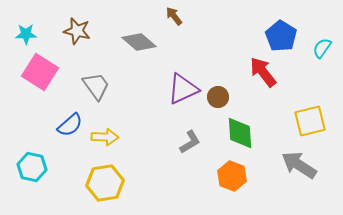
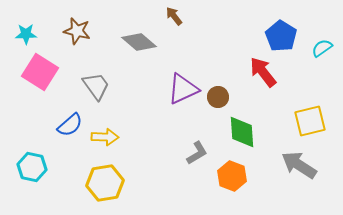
cyan semicircle: rotated 20 degrees clockwise
green diamond: moved 2 px right, 1 px up
gray L-shape: moved 7 px right, 11 px down
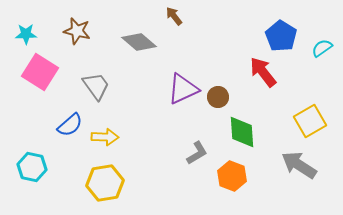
yellow square: rotated 16 degrees counterclockwise
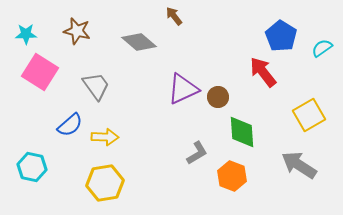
yellow square: moved 1 px left, 6 px up
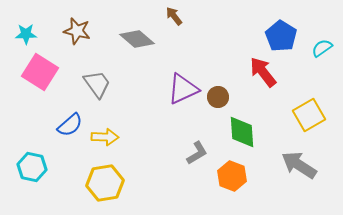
gray diamond: moved 2 px left, 3 px up
gray trapezoid: moved 1 px right, 2 px up
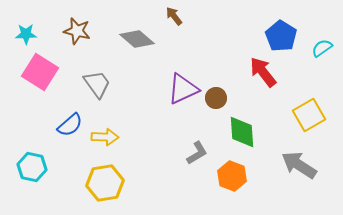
brown circle: moved 2 px left, 1 px down
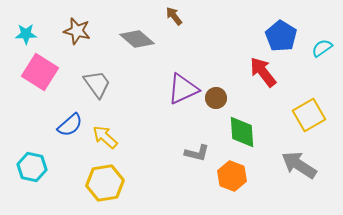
yellow arrow: rotated 140 degrees counterclockwise
gray L-shape: rotated 45 degrees clockwise
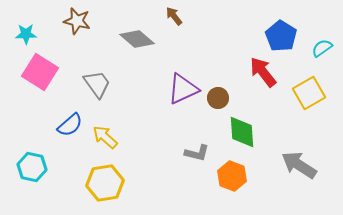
brown star: moved 10 px up
brown circle: moved 2 px right
yellow square: moved 22 px up
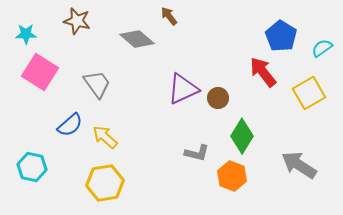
brown arrow: moved 5 px left
green diamond: moved 4 px down; rotated 36 degrees clockwise
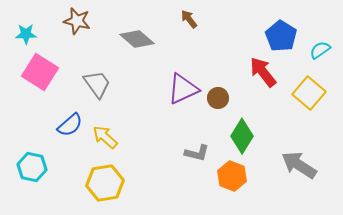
brown arrow: moved 20 px right, 3 px down
cyan semicircle: moved 2 px left, 2 px down
yellow square: rotated 20 degrees counterclockwise
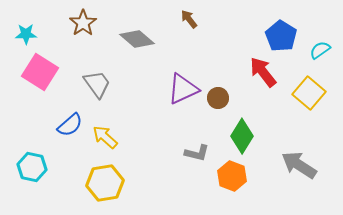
brown star: moved 6 px right, 2 px down; rotated 24 degrees clockwise
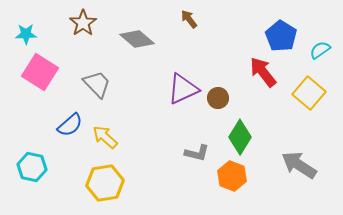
gray trapezoid: rotated 8 degrees counterclockwise
green diamond: moved 2 px left, 1 px down
